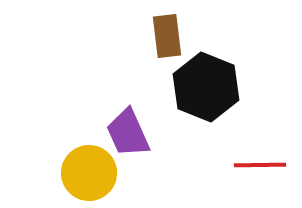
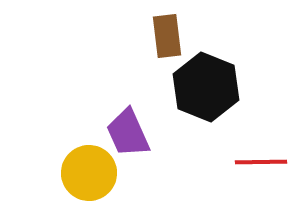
red line: moved 1 px right, 3 px up
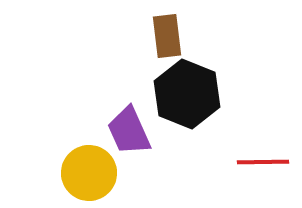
black hexagon: moved 19 px left, 7 px down
purple trapezoid: moved 1 px right, 2 px up
red line: moved 2 px right
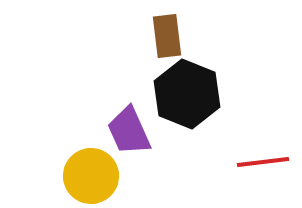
red line: rotated 6 degrees counterclockwise
yellow circle: moved 2 px right, 3 px down
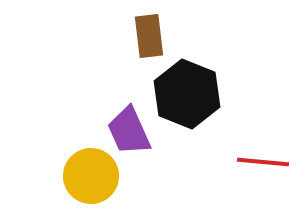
brown rectangle: moved 18 px left
red line: rotated 12 degrees clockwise
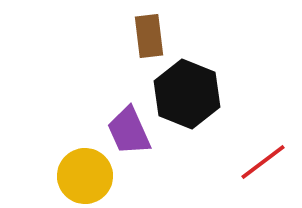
red line: rotated 42 degrees counterclockwise
yellow circle: moved 6 px left
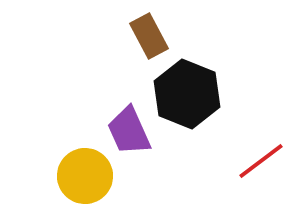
brown rectangle: rotated 21 degrees counterclockwise
red line: moved 2 px left, 1 px up
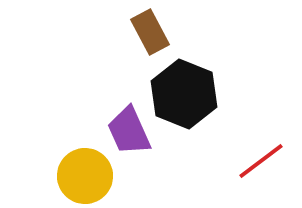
brown rectangle: moved 1 px right, 4 px up
black hexagon: moved 3 px left
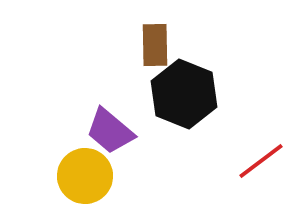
brown rectangle: moved 5 px right, 13 px down; rotated 27 degrees clockwise
purple trapezoid: moved 19 px left; rotated 26 degrees counterclockwise
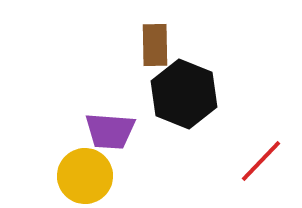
purple trapezoid: rotated 36 degrees counterclockwise
red line: rotated 9 degrees counterclockwise
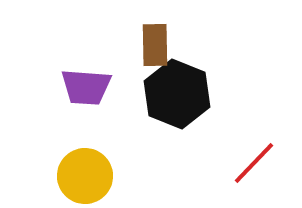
black hexagon: moved 7 px left
purple trapezoid: moved 24 px left, 44 px up
red line: moved 7 px left, 2 px down
